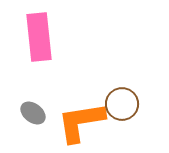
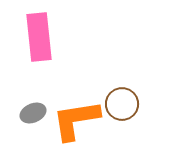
gray ellipse: rotated 60 degrees counterclockwise
orange L-shape: moved 5 px left, 2 px up
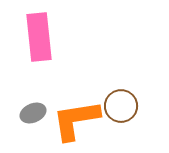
brown circle: moved 1 px left, 2 px down
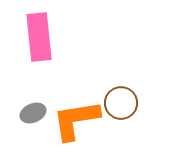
brown circle: moved 3 px up
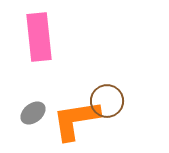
brown circle: moved 14 px left, 2 px up
gray ellipse: rotated 15 degrees counterclockwise
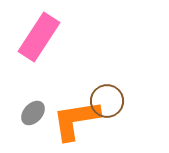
pink rectangle: rotated 39 degrees clockwise
gray ellipse: rotated 10 degrees counterclockwise
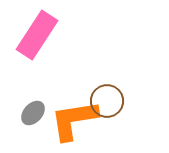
pink rectangle: moved 2 px left, 2 px up
orange L-shape: moved 2 px left
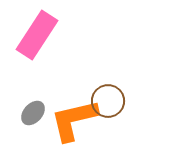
brown circle: moved 1 px right
orange L-shape: rotated 4 degrees counterclockwise
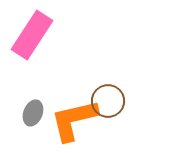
pink rectangle: moved 5 px left
gray ellipse: rotated 20 degrees counterclockwise
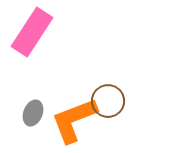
pink rectangle: moved 3 px up
orange L-shape: rotated 8 degrees counterclockwise
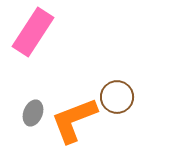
pink rectangle: moved 1 px right
brown circle: moved 9 px right, 4 px up
